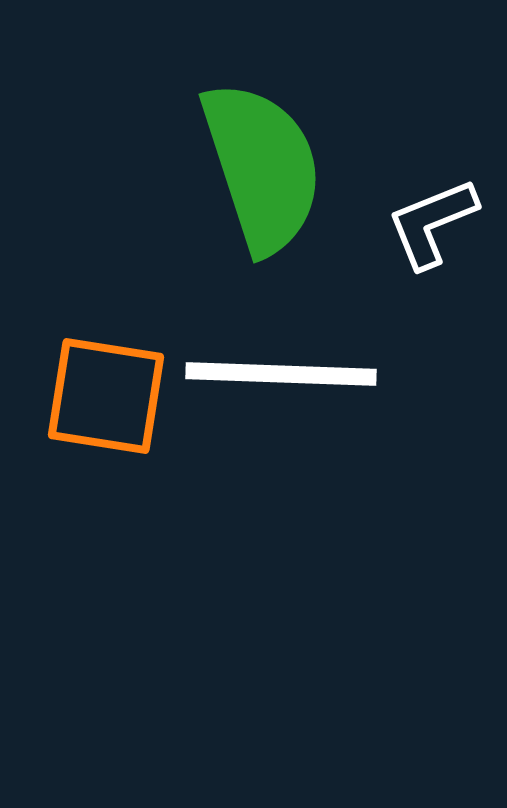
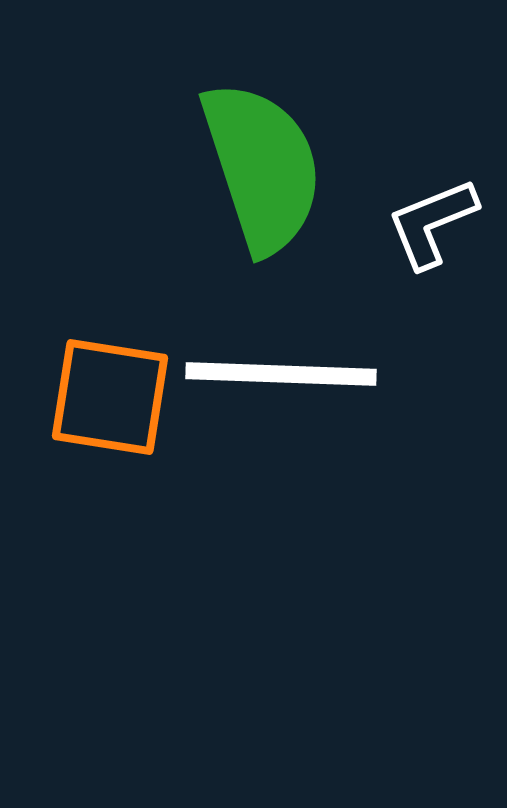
orange square: moved 4 px right, 1 px down
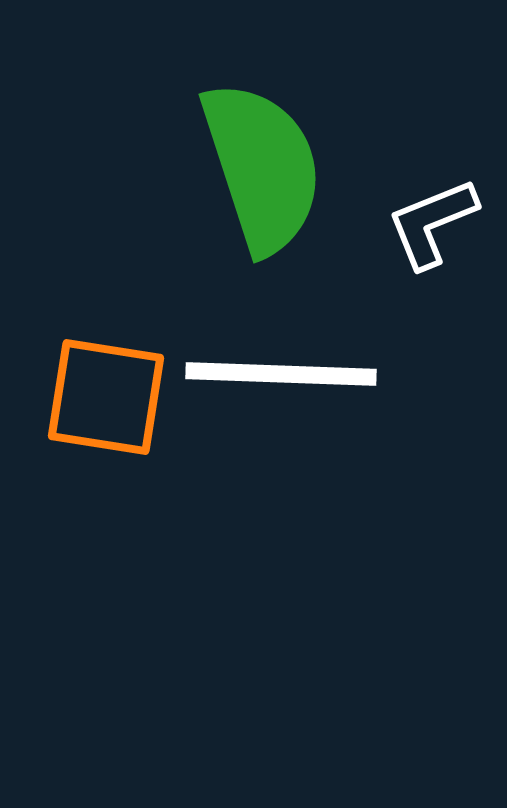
orange square: moved 4 px left
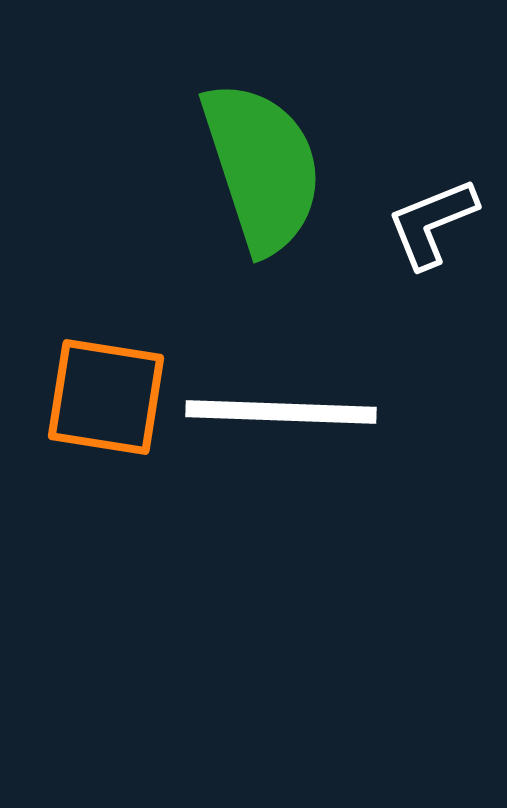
white line: moved 38 px down
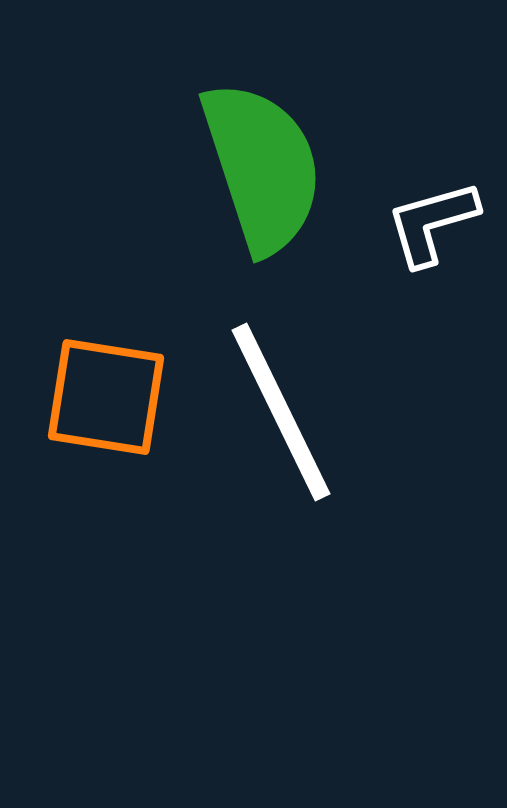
white L-shape: rotated 6 degrees clockwise
white line: rotated 62 degrees clockwise
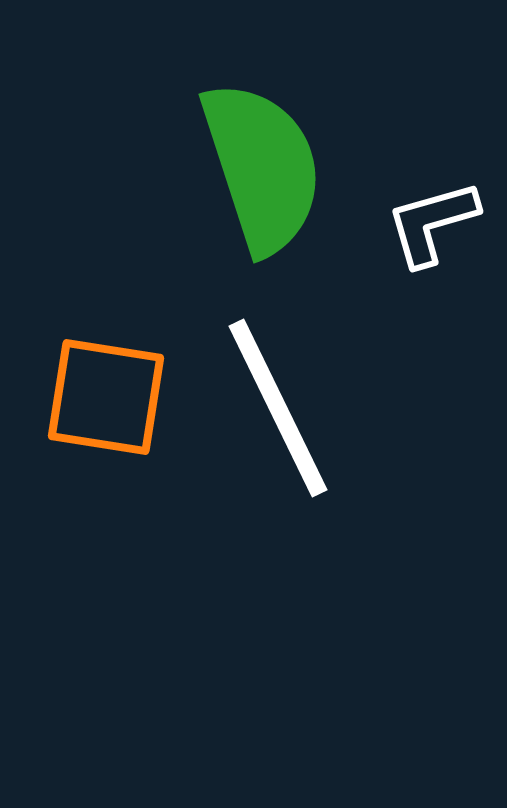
white line: moved 3 px left, 4 px up
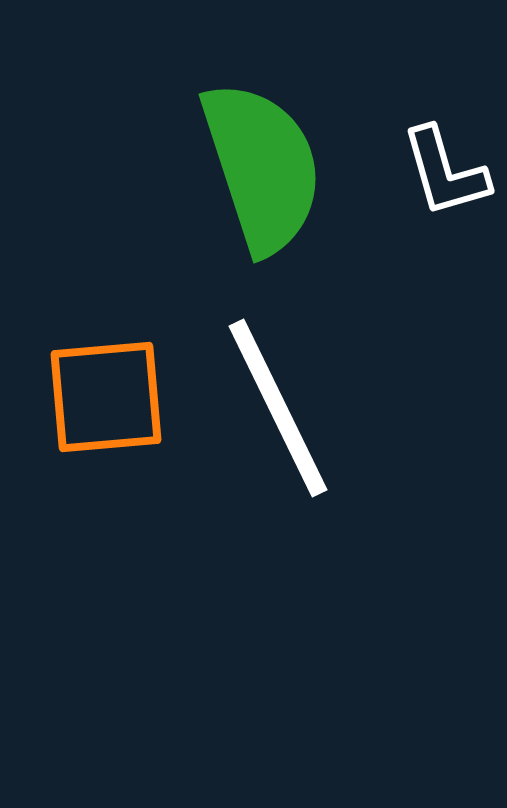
white L-shape: moved 13 px right, 51 px up; rotated 90 degrees counterclockwise
orange square: rotated 14 degrees counterclockwise
